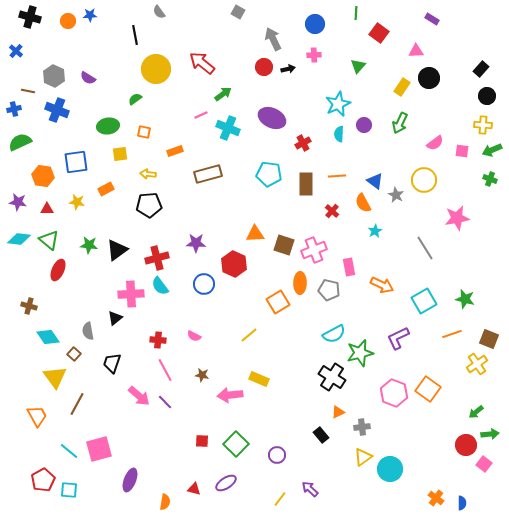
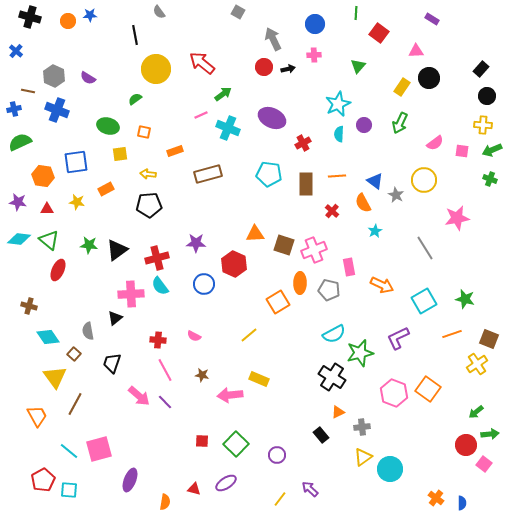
green ellipse at (108, 126): rotated 25 degrees clockwise
brown line at (77, 404): moved 2 px left
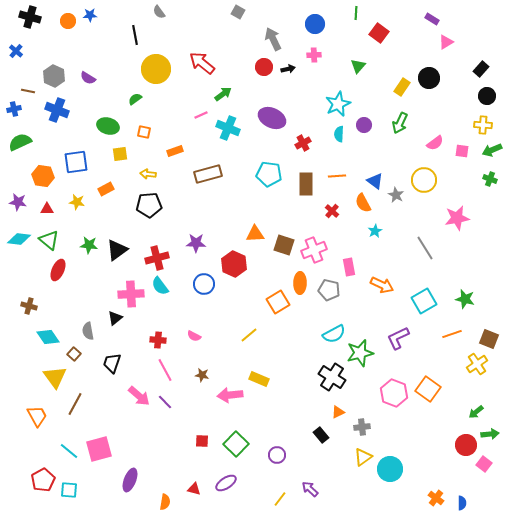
pink triangle at (416, 51): moved 30 px right, 9 px up; rotated 28 degrees counterclockwise
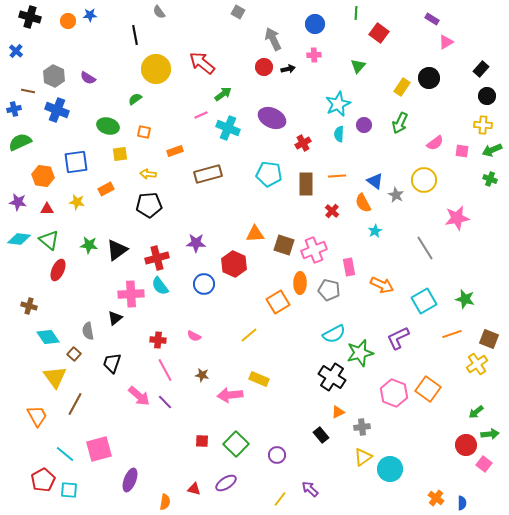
cyan line at (69, 451): moved 4 px left, 3 px down
